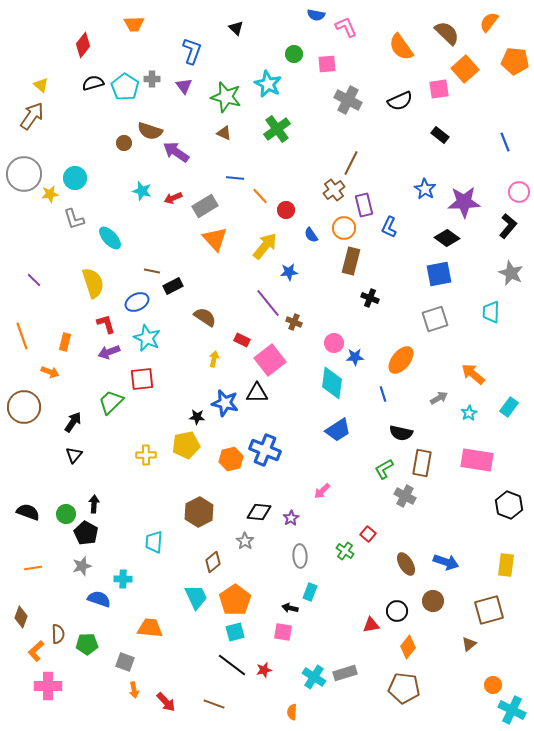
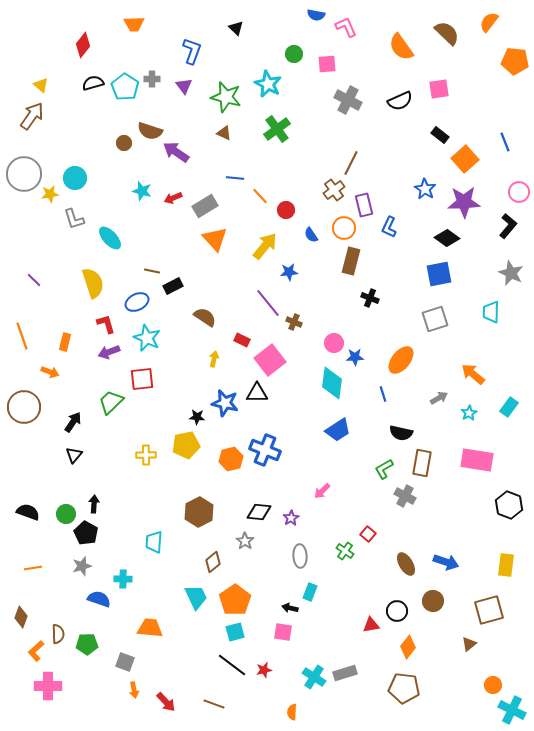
orange square at (465, 69): moved 90 px down
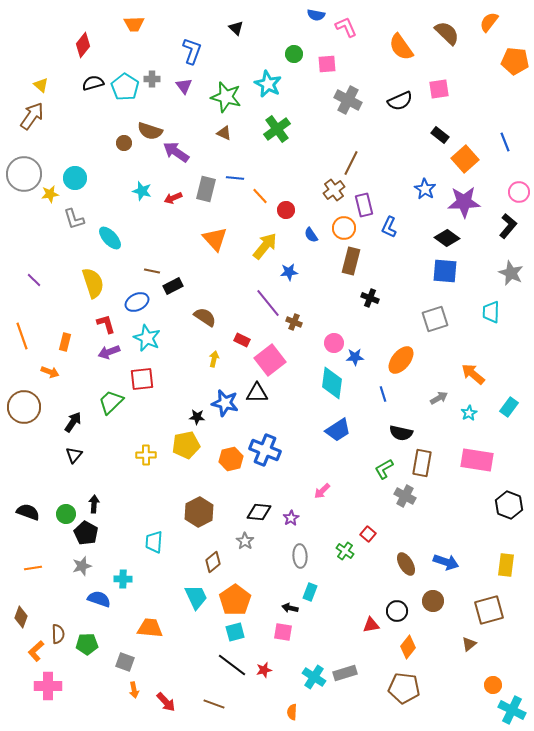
gray rectangle at (205, 206): moved 1 px right, 17 px up; rotated 45 degrees counterclockwise
blue square at (439, 274): moved 6 px right, 3 px up; rotated 16 degrees clockwise
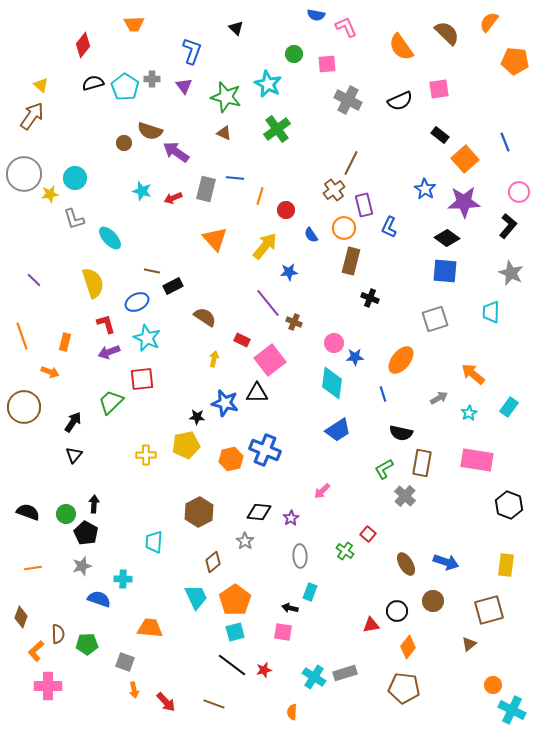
orange line at (260, 196): rotated 60 degrees clockwise
gray cross at (405, 496): rotated 15 degrees clockwise
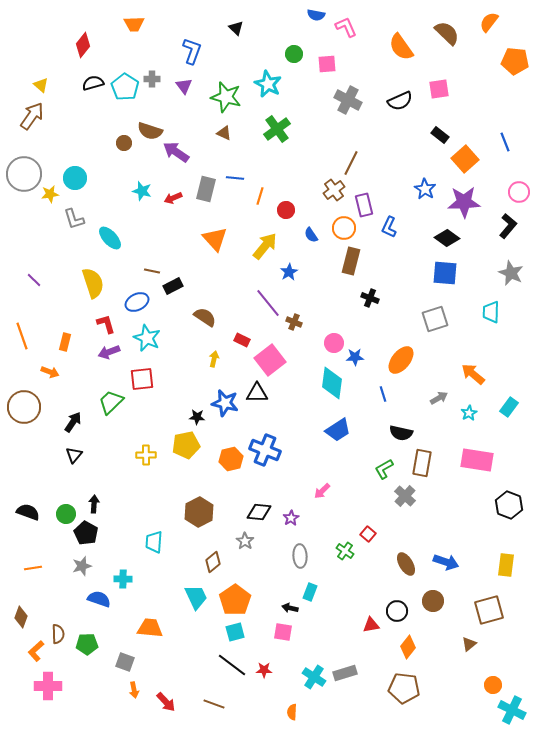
blue square at (445, 271): moved 2 px down
blue star at (289, 272): rotated 24 degrees counterclockwise
red star at (264, 670): rotated 14 degrees clockwise
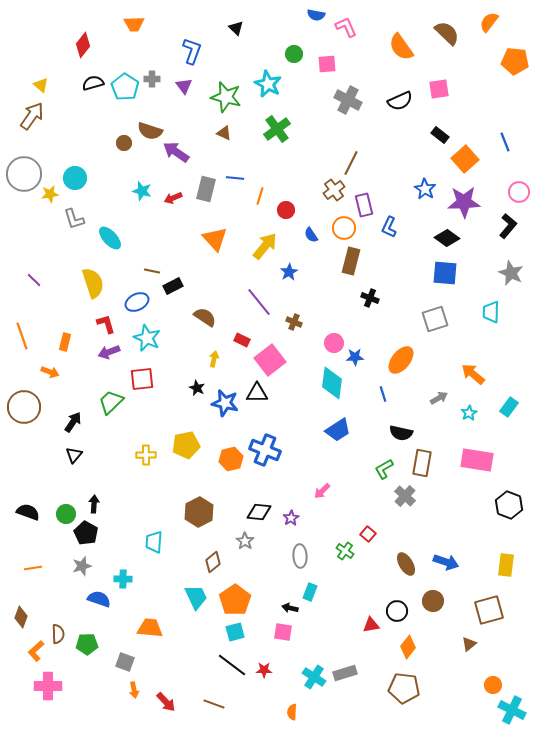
purple line at (268, 303): moved 9 px left, 1 px up
black star at (197, 417): moved 29 px up; rotated 21 degrees clockwise
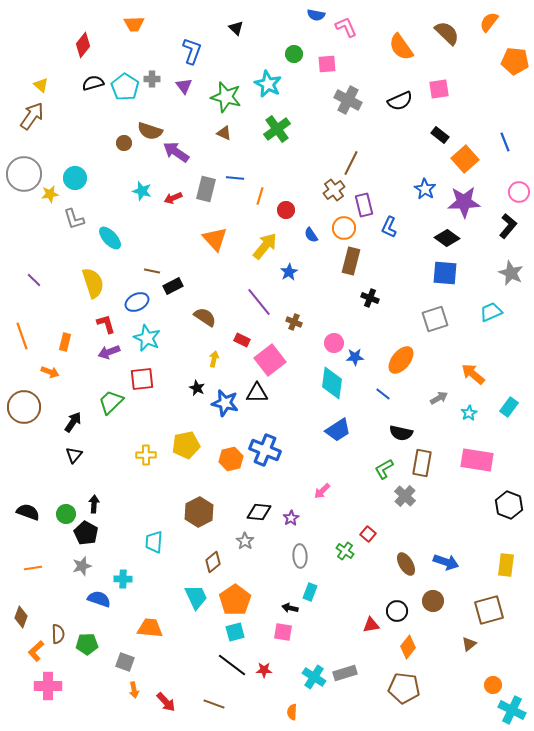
cyan trapezoid at (491, 312): rotated 65 degrees clockwise
blue line at (383, 394): rotated 35 degrees counterclockwise
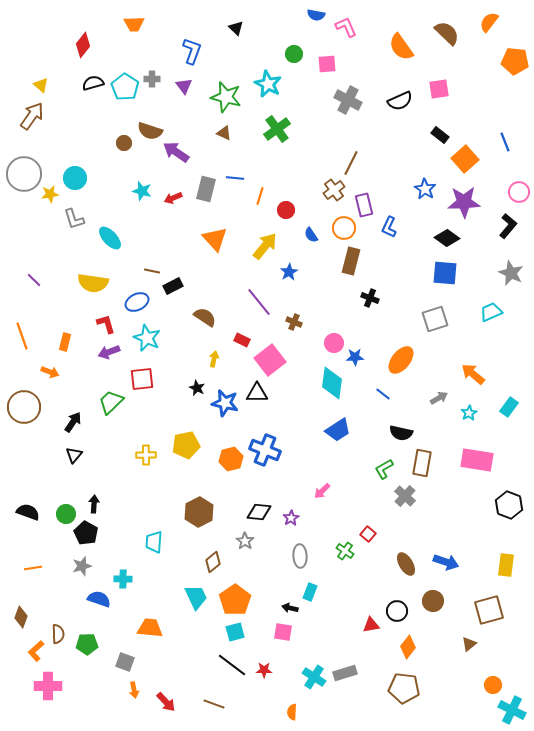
yellow semicircle at (93, 283): rotated 116 degrees clockwise
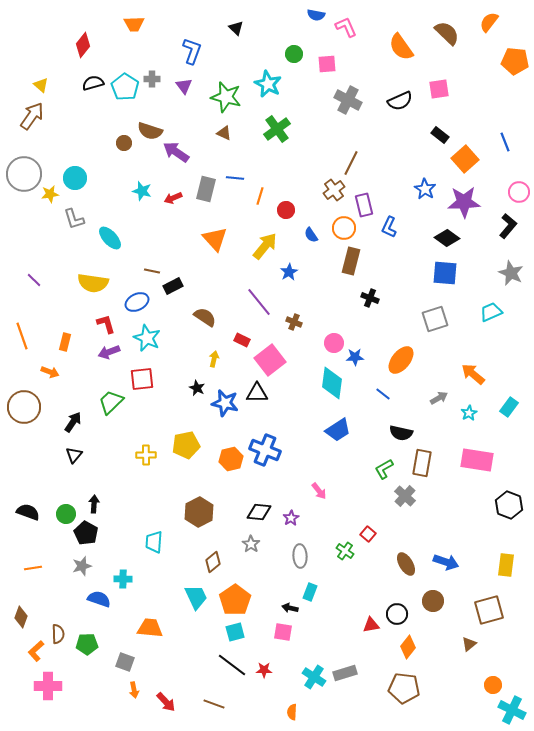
pink arrow at (322, 491): moved 3 px left; rotated 84 degrees counterclockwise
gray star at (245, 541): moved 6 px right, 3 px down
black circle at (397, 611): moved 3 px down
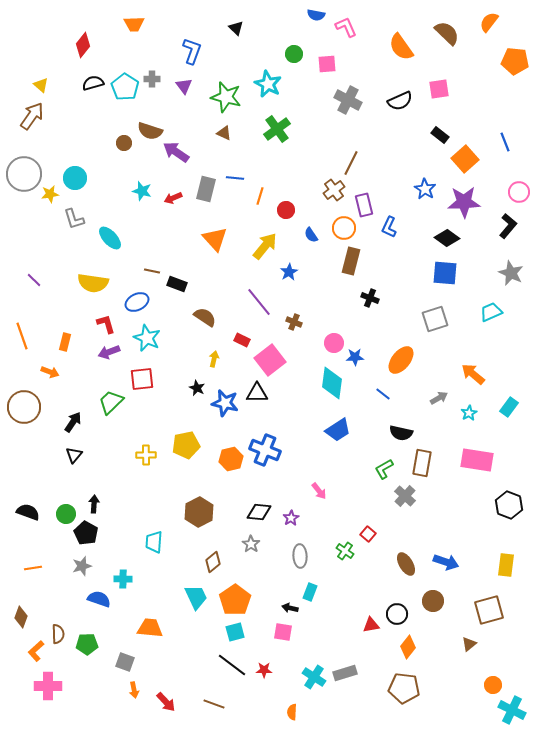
black rectangle at (173, 286): moved 4 px right, 2 px up; rotated 48 degrees clockwise
